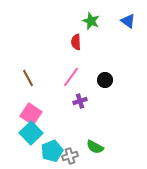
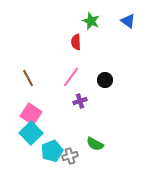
green semicircle: moved 3 px up
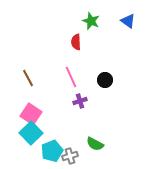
pink line: rotated 60 degrees counterclockwise
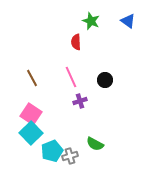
brown line: moved 4 px right
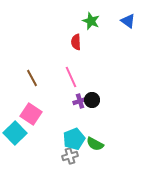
black circle: moved 13 px left, 20 px down
cyan square: moved 16 px left
cyan pentagon: moved 22 px right, 12 px up
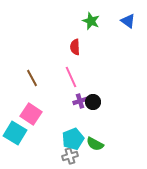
red semicircle: moved 1 px left, 5 px down
black circle: moved 1 px right, 2 px down
cyan square: rotated 15 degrees counterclockwise
cyan pentagon: moved 1 px left
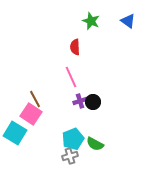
brown line: moved 3 px right, 21 px down
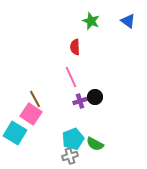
black circle: moved 2 px right, 5 px up
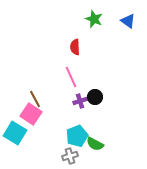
green star: moved 3 px right, 2 px up
cyan pentagon: moved 4 px right, 3 px up
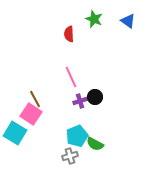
red semicircle: moved 6 px left, 13 px up
